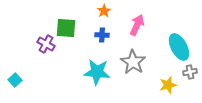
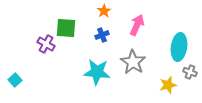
blue cross: rotated 24 degrees counterclockwise
cyan ellipse: rotated 36 degrees clockwise
gray cross: rotated 32 degrees clockwise
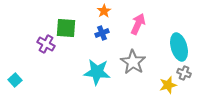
pink arrow: moved 1 px right, 1 px up
blue cross: moved 2 px up
cyan ellipse: rotated 24 degrees counterclockwise
gray cross: moved 6 px left, 1 px down
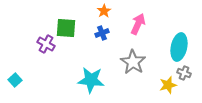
cyan ellipse: rotated 28 degrees clockwise
cyan star: moved 6 px left, 8 px down
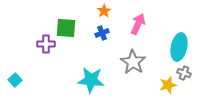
purple cross: rotated 30 degrees counterclockwise
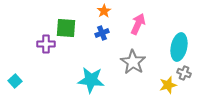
cyan square: moved 1 px down
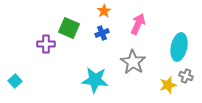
green square: moved 3 px right; rotated 20 degrees clockwise
gray cross: moved 2 px right, 3 px down
cyan star: moved 4 px right
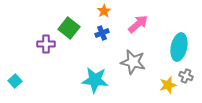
pink arrow: rotated 25 degrees clockwise
green square: rotated 15 degrees clockwise
gray star: rotated 20 degrees counterclockwise
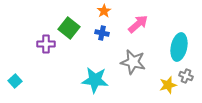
blue cross: rotated 32 degrees clockwise
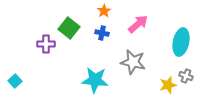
cyan ellipse: moved 2 px right, 5 px up
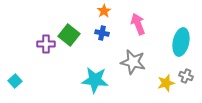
pink arrow: rotated 70 degrees counterclockwise
green square: moved 7 px down
yellow star: moved 2 px left, 2 px up
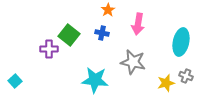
orange star: moved 4 px right, 1 px up
pink arrow: rotated 150 degrees counterclockwise
purple cross: moved 3 px right, 5 px down
